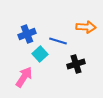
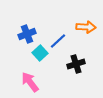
blue line: rotated 60 degrees counterclockwise
cyan square: moved 1 px up
pink arrow: moved 6 px right, 5 px down; rotated 70 degrees counterclockwise
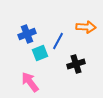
blue line: rotated 18 degrees counterclockwise
cyan square: rotated 21 degrees clockwise
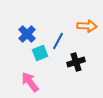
orange arrow: moved 1 px right, 1 px up
blue cross: rotated 24 degrees counterclockwise
black cross: moved 2 px up
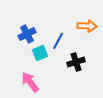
blue cross: rotated 18 degrees clockwise
